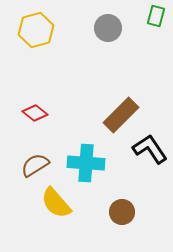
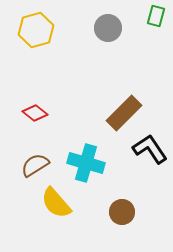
brown rectangle: moved 3 px right, 2 px up
cyan cross: rotated 12 degrees clockwise
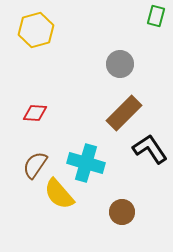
gray circle: moved 12 px right, 36 px down
red diamond: rotated 35 degrees counterclockwise
brown semicircle: rotated 24 degrees counterclockwise
yellow semicircle: moved 3 px right, 9 px up
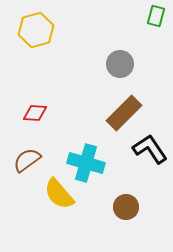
brown semicircle: moved 8 px left, 5 px up; rotated 20 degrees clockwise
brown circle: moved 4 px right, 5 px up
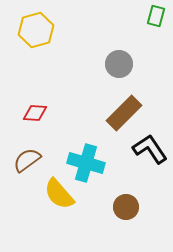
gray circle: moved 1 px left
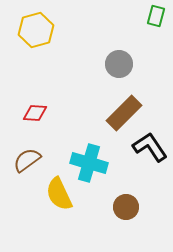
black L-shape: moved 2 px up
cyan cross: moved 3 px right
yellow semicircle: rotated 16 degrees clockwise
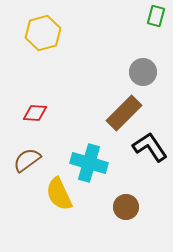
yellow hexagon: moved 7 px right, 3 px down
gray circle: moved 24 px right, 8 px down
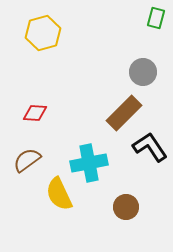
green rectangle: moved 2 px down
cyan cross: rotated 27 degrees counterclockwise
